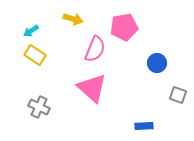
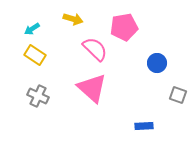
cyan arrow: moved 1 px right, 2 px up
pink semicircle: rotated 68 degrees counterclockwise
gray cross: moved 1 px left, 11 px up
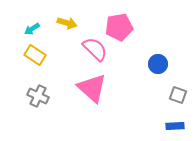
yellow arrow: moved 6 px left, 4 px down
pink pentagon: moved 5 px left
blue circle: moved 1 px right, 1 px down
blue rectangle: moved 31 px right
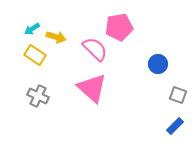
yellow arrow: moved 11 px left, 14 px down
blue rectangle: rotated 42 degrees counterclockwise
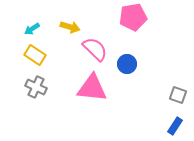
pink pentagon: moved 14 px right, 10 px up
yellow arrow: moved 14 px right, 10 px up
blue circle: moved 31 px left
pink triangle: rotated 36 degrees counterclockwise
gray cross: moved 2 px left, 9 px up
blue rectangle: rotated 12 degrees counterclockwise
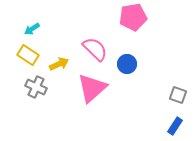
yellow arrow: moved 11 px left, 37 px down; rotated 42 degrees counterclockwise
yellow rectangle: moved 7 px left
pink triangle: rotated 48 degrees counterclockwise
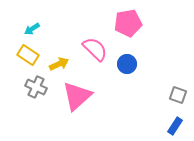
pink pentagon: moved 5 px left, 6 px down
pink triangle: moved 15 px left, 8 px down
